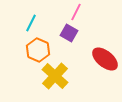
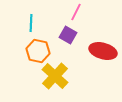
cyan line: rotated 24 degrees counterclockwise
purple square: moved 1 px left, 2 px down
orange hexagon: moved 1 px down; rotated 10 degrees counterclockwise
red ellipse: moved 2 px left, 8 px up; rotated 24 degrees counterclockwise
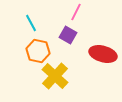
cyan line: rotated 30 degrees counterclockwise
red ellipse: moved 3 px down
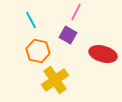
cyan line: moved 3 px up
yellow cross: moved 4 px down; rotated 12 degrees clockwise
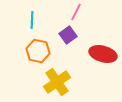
cyan line: moved 1 px right; rotated 30 degrees clockwise
purple square: rotated 24 degrees clockwise
yellow cross: moved 2 px right, 2 px down
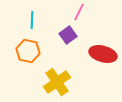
pink line: moved 3 px right
orange hexagon: moved 10 px left
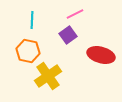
pink line: moved 4 px left, 2 px down; rotated 36 degrees clockwise
red ellipse: moved 2 px left, 1 px down
yellow cross: moved 9 px left, 6 px up
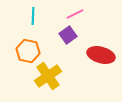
cyan line: moved 1 px right, 4 px up
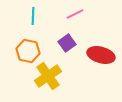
purple square: moved 1 px left, 8 px down
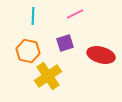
purple square: moved 2 px left; rotated 18 degrees clockwise
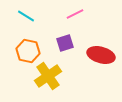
cyan line: moved 7 px left; rotated 60 degrees counterclockwise
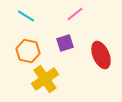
pink line: rotated 12 degrees counterclockwise
red ellipse: rotated 52 degrees clockwise
yellow cross: moved 3 px left, 3 px down
